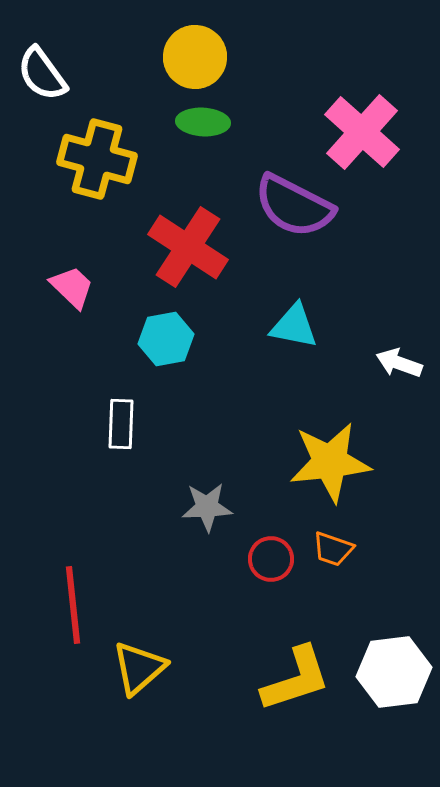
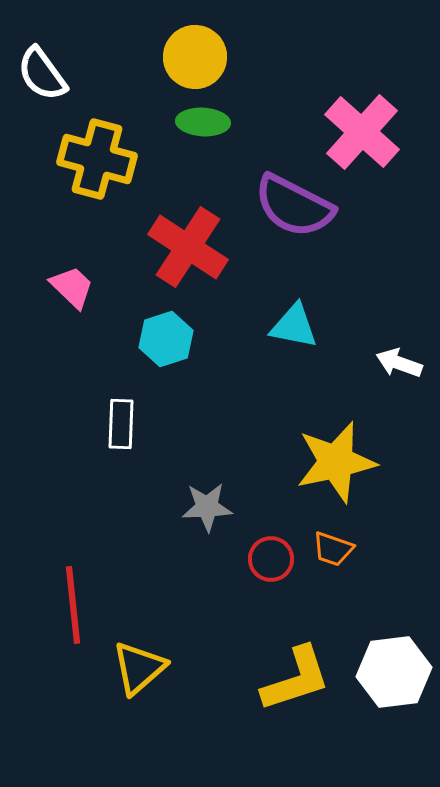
cyan hexagon: rotated 8 degrees counterclockwise
yellow star: moved 6 px right; rotated 6 degrees counterclockwise
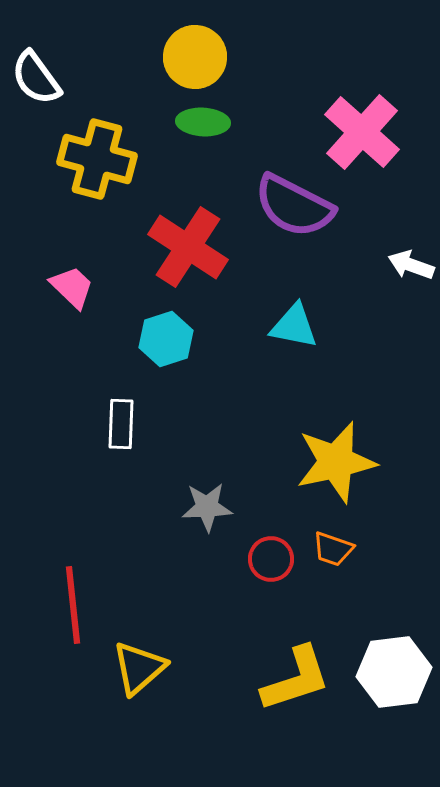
white semicircle: moved 6 px left, 4 px down
white arrow: moved 12 px right, 98 px up
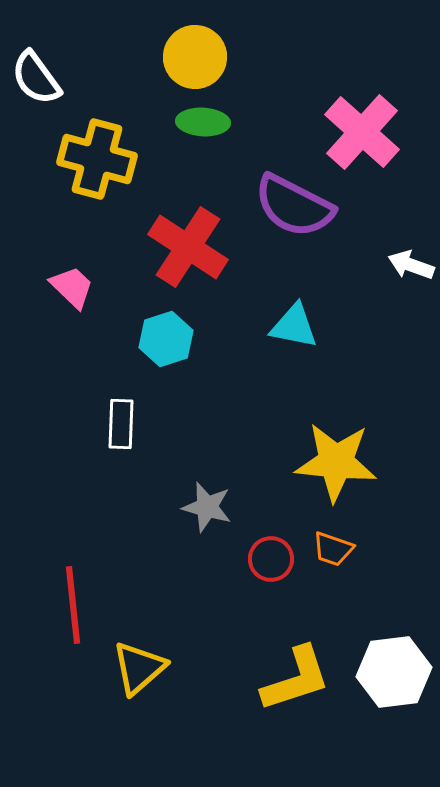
yellow star: rotated 18 degrees clockwise
gray star: rotated 18 degrees clockwise
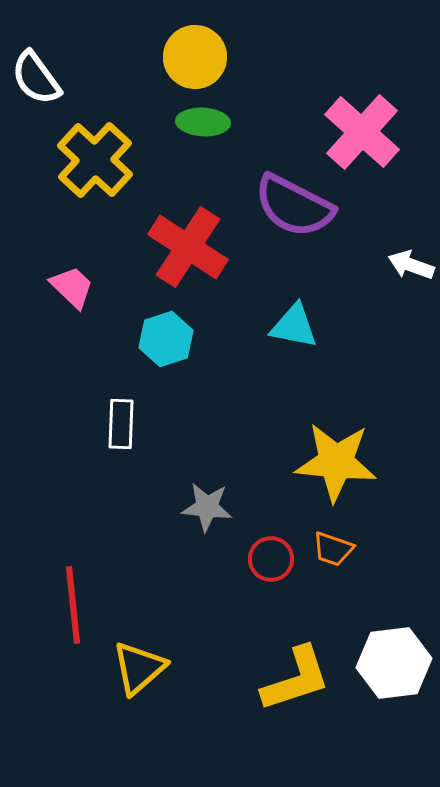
yellow cross: moved 2 px left, 1 px down; rotated 28 degrees clockwise
gray star: rotated 9 degrees counterclockwise
white hexagon: moved 9 px up
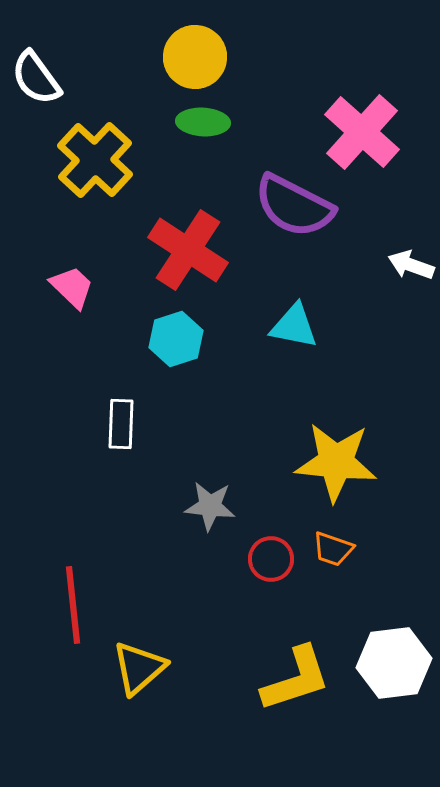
red cross: moved 3 px down
cyan hexagon: moved 10 px right
gray star: moved 3 px right, 1 px up
